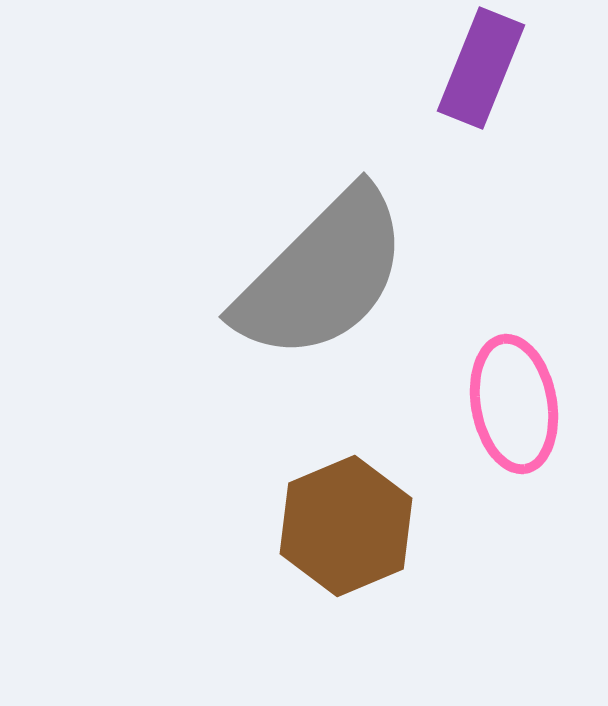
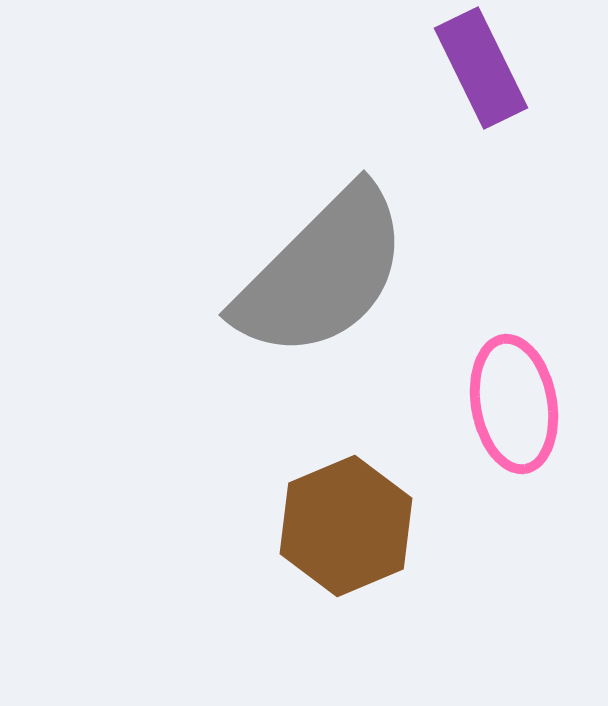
purple rectangle: rotated 48 degrees counterclockwise
gray semicircle: moved 2 px up
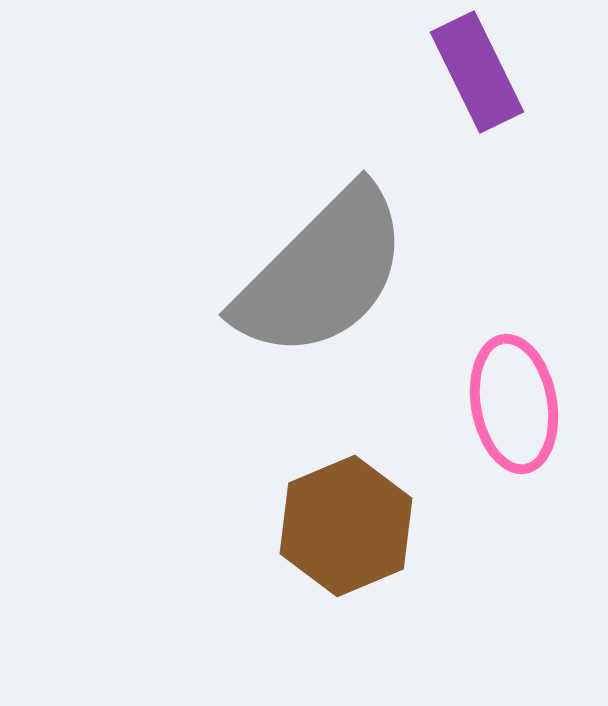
purple rectangle: moved 4 px left, 4 px down
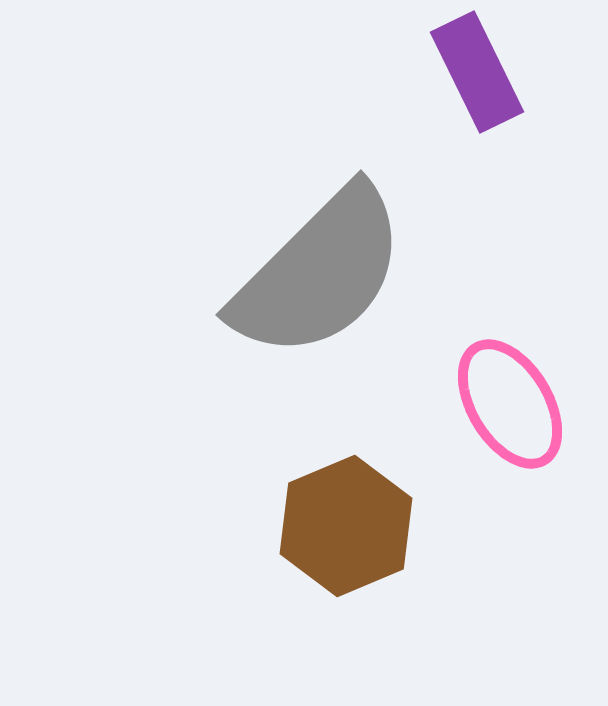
gray semicircle: moved 3 px left
pink ellipse: moved 4 px left; rotated 21 degrees counterclockwise
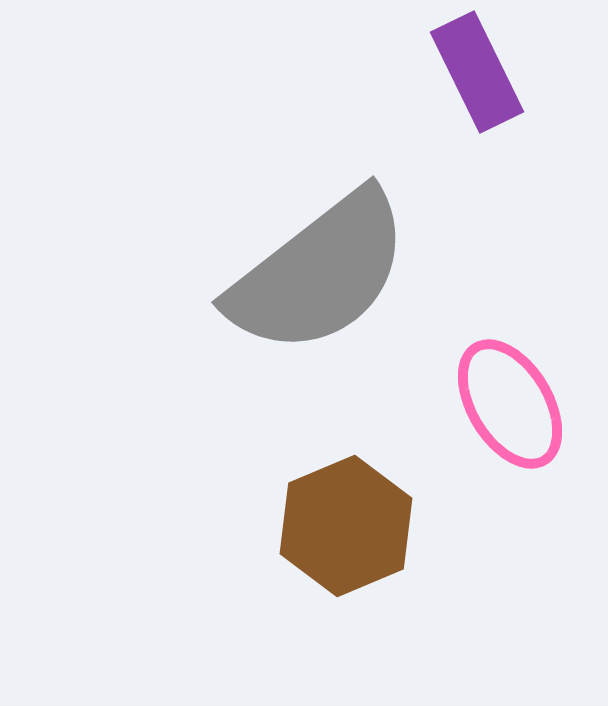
gray semicircle: rotated 7 degrees clockwise
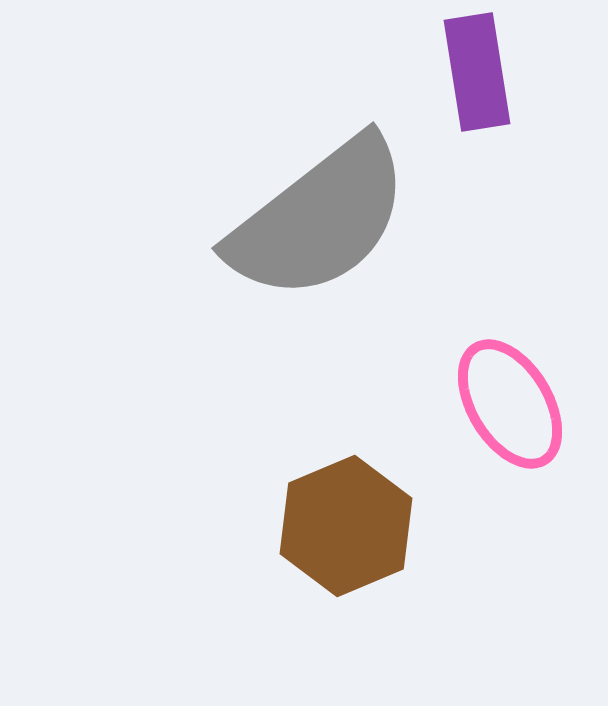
purple rectangle: rotated 17 degrees clockwise
gray semicircle: moved 54 px up
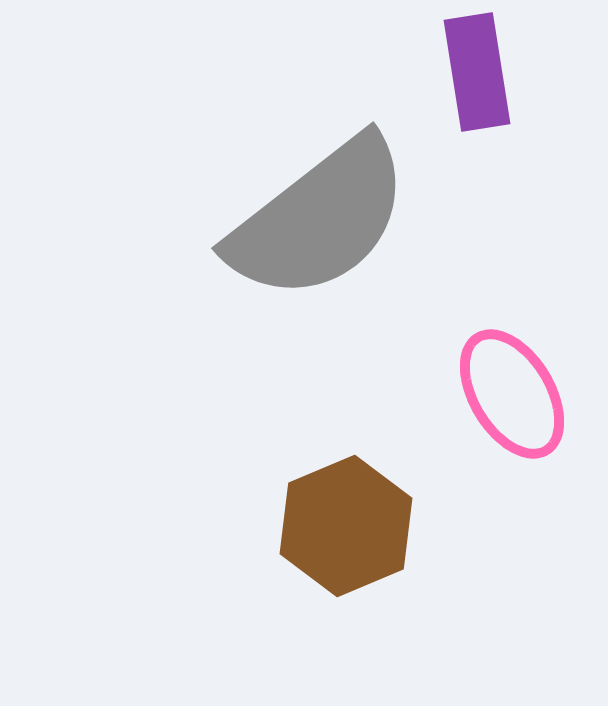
pink ellipse: moved 2 px right, 10 px up
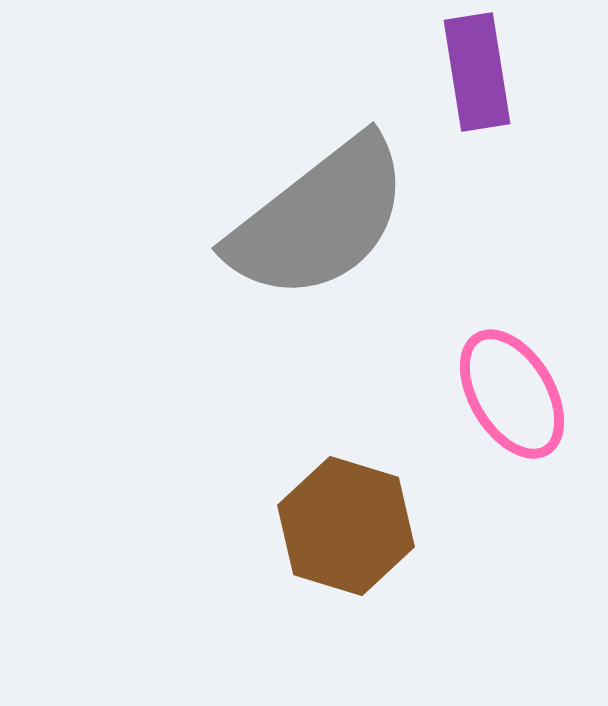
brown hexagon: rotated 20 degrees counterclockwise
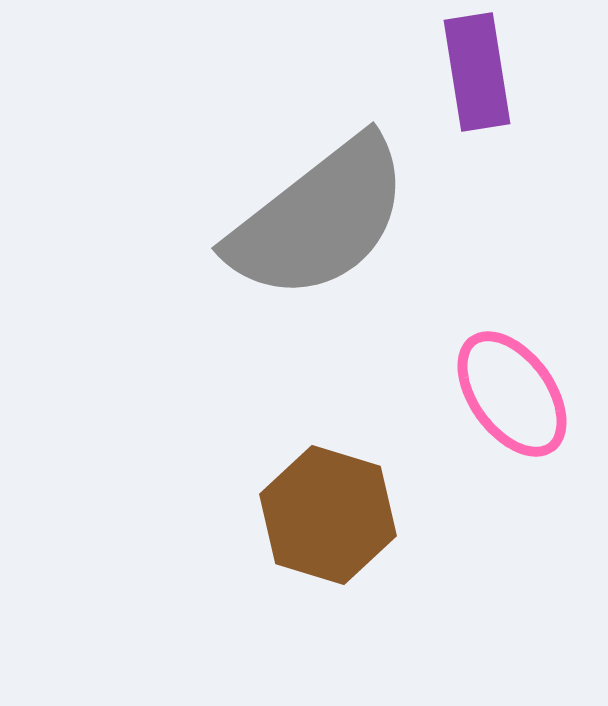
pink ellipse: rotated 5 degrees counterclockwise
brown hexagon: moved 18 px left, 11 px up
